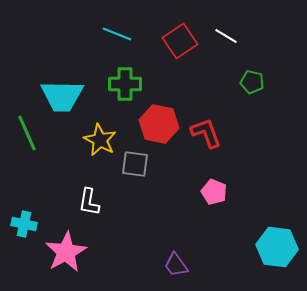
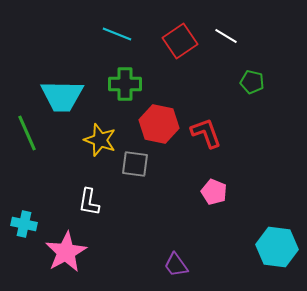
yellow star: rotated 8 degrees counterclockwise
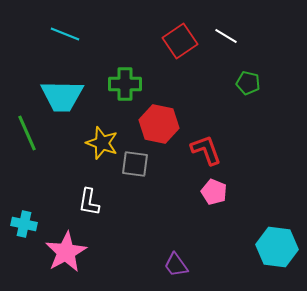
cyan line: moved 52 px left
green pentagon: moved 4 px left, 1 px down
red L-shape: moved 17 px down
yellow star: moved 2 px right, 3 px down
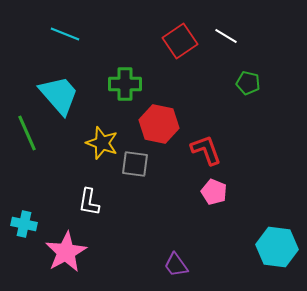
cyan trapezoid: moved 3 px left, 1 px up; rotated 132 degrees counterclockwise
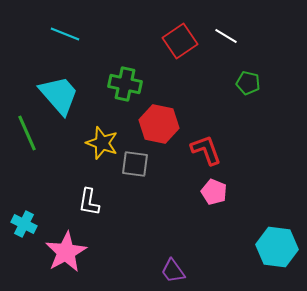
green cross: rotated 12 degrees clockwise
cyan cross: rotated 15 degrees clockwise
purple trapezoid: moved 3 px left, 6 px down
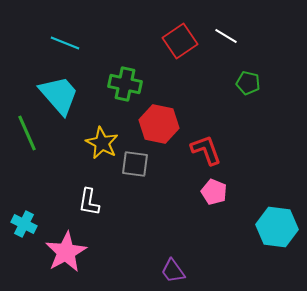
cyan line: moved 9 px down
yellow star: rotated 8 degrees clockwise
cyan hexagon: moved 20 px up
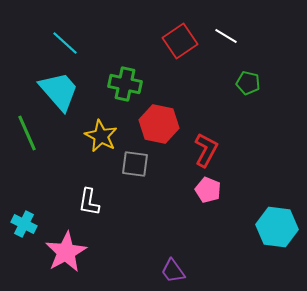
cyan line: rotated 20 degrees clockwise
cyan trapezoid: moved 4 px up
yellow star: moved 1 px left, 7 px up
red L-shape: rotated 48 degrees clockwise
pink pentagon: moved 6 px left, 2 px up
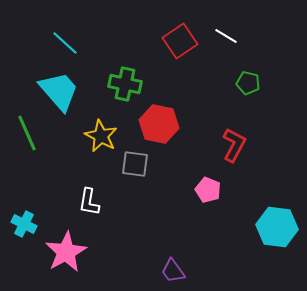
red L-shape: moved 28 px right, 5 px up
